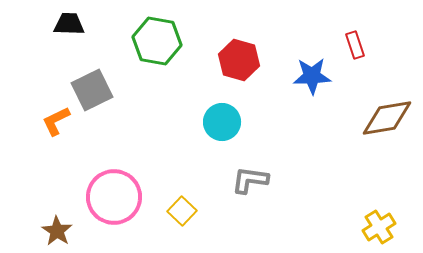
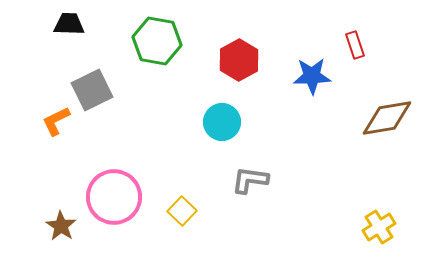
red hexagon: rotated 15 degrees clockwise
brown star: moved 4 px right, 5 px up
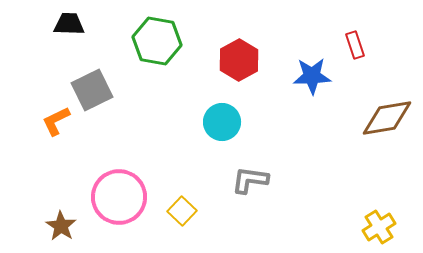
pink circle: moved 5 px right
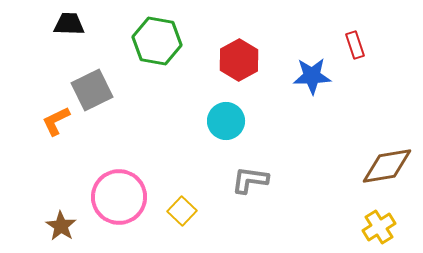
brown diamond: moved 48 px down
cyan circle: moved 4 px right, 1 px up
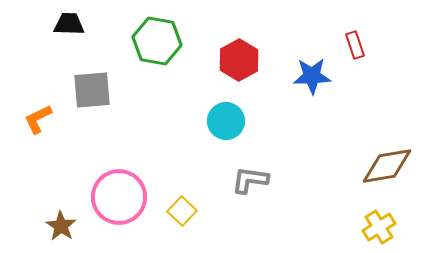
gray square: rotated 21 degrees clockwise
orange L-shape: moved 18 px left, 2 px up
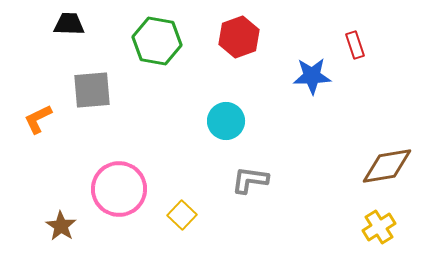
red hexagon: moved 23 px up; rotated 9 degrees clockwise
pink circle: moved 8 px up
yellow square: moved 4 px down
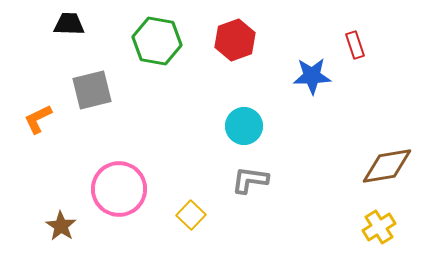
red hexagon: moved 4 px left, 3 px down
gray square: rotated 9 degrees counterclockwise
cyan circle: moved 18 px right, 5 px down
yellow square: moved 9 px right
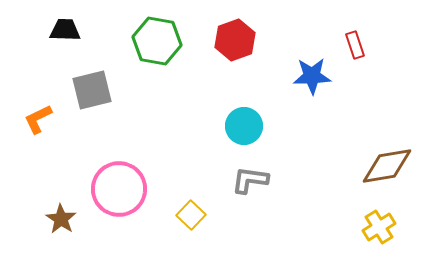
black trapezoid: moved 4 px left, 6 px down
brown star: moved 7 px up
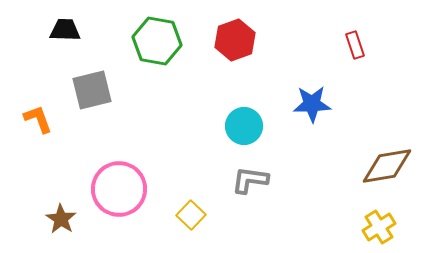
blue star: moved 28 px down
orange L-shape: rotated 96 degrees clockwise
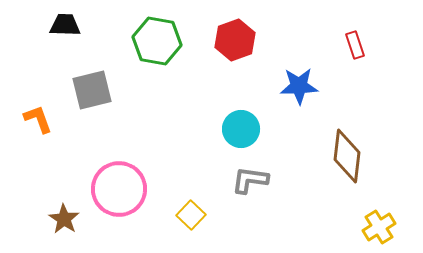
black trapezoid: moved 5 px up
blue star: moved 13 px left, 18 px up
cyan circle: moved 3 px left, 3 px down
brown diamond: moved 40 px left, 10 px up; rotated 74 degrees counterclockwise
brown star: moved 3 px right
